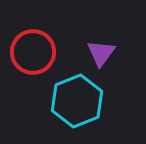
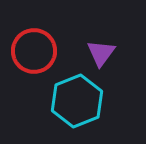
red circle: moved 1 px right, 1 px up
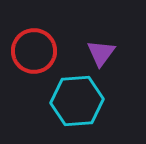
cyan hexagon: rotated 18 degrees clockwise
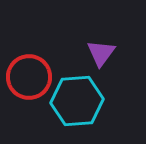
red circle: moved 5 px left, 26 px down
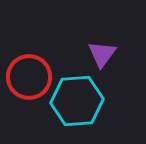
purple triangle: moved 1 px right, 1 px down
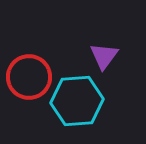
purple triangle: moved 2 px right, 2 px down
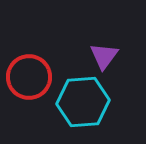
cyan hexagon: moved 6 px right, 1 px down
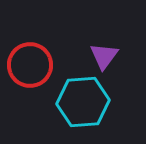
red circle: moved 1 px right, 12 px up
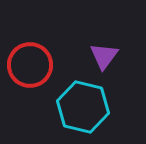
cyan hexagon: moved 5 px down; rotated 18 degrees clockwise
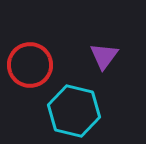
cyan hexagon: moved 9 px left, 4 px down
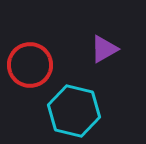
purple triangle: moved 7 px up; rotated 24 degrees clockwise
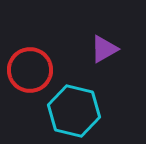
red circle: moved 5 px down
